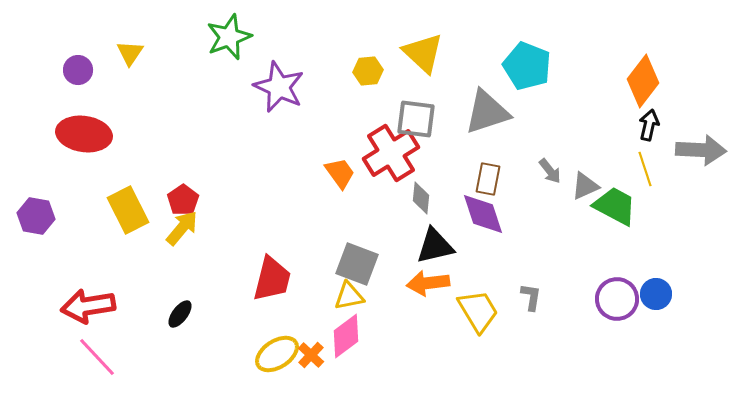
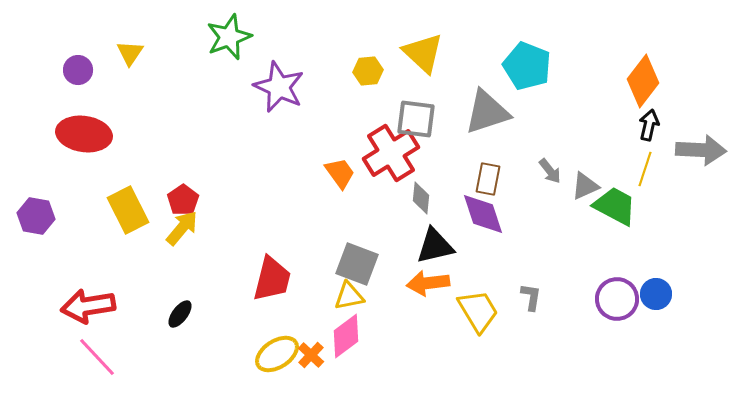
yellow line at (645, 169): rotated 36 degrees clockwise
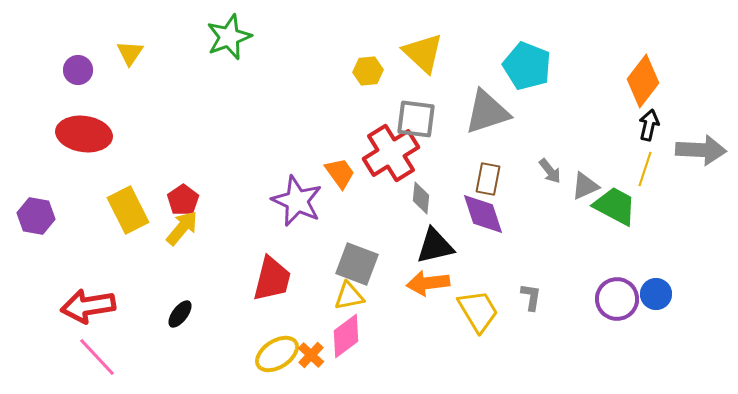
purple star at (279, 87): moved 18 px right, 114 px down
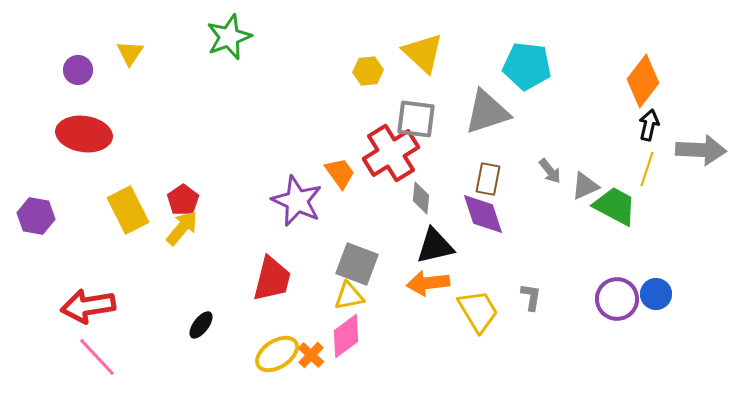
cyan pentagon at (527, 66): rotated 15 degrees counterclockwise
yellow line at (645, 169): moved 2 px right
black ellipse at (180, 314): moved 21 px right, 11 px down
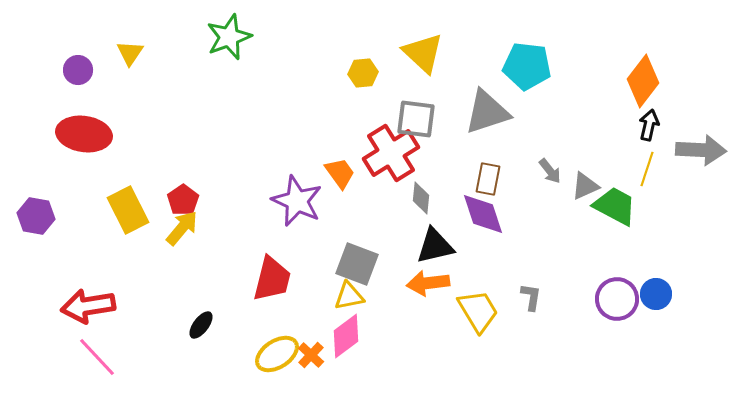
yellow hexagon at (368, 71): moved 5 px left, 2 px down
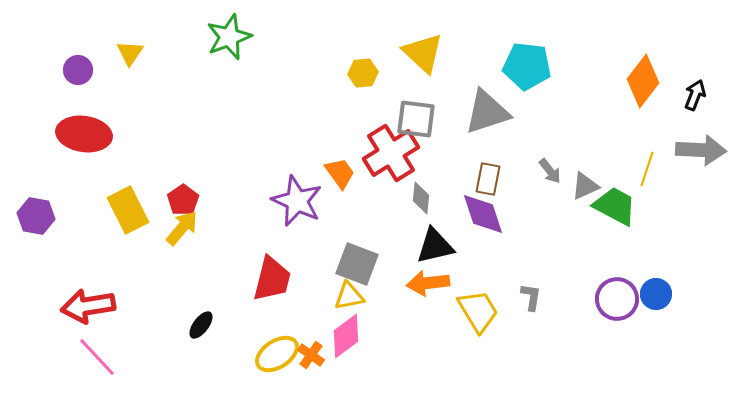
black arrow at (649, 125): moved 46 px right, 30 px up; rotated 8 degrees clockwise
orange cross at (311, 355): rotated 8 degrees counterclockwise
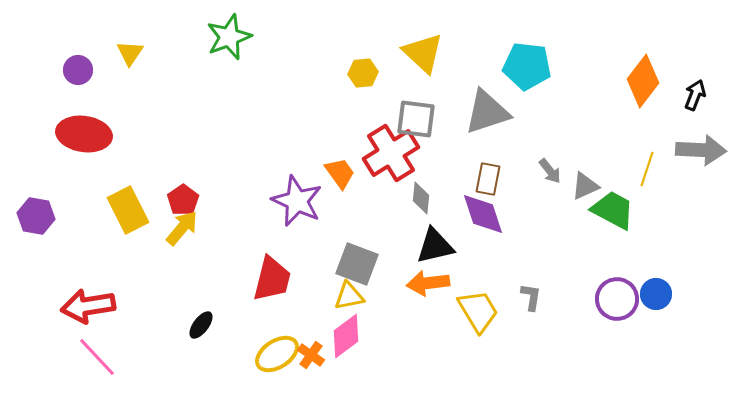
green trapezoid at (615, 206): moved 2 px left, 4 px down
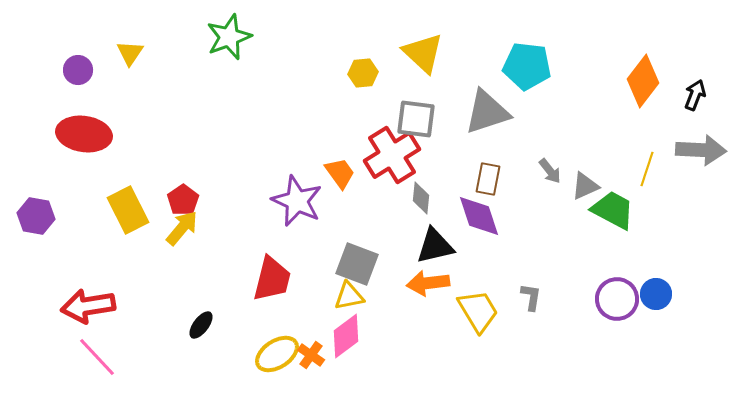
red cross at (391, 153): moved 1 px right, 2 px down
purple diamond at (483, 214): moved 4 px left, 2 px down
